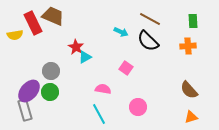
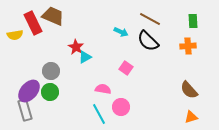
pink circle: moved 17 px left
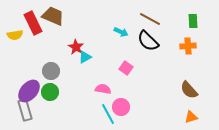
cyan line: moved 9 px right
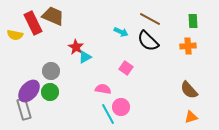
yellow semicircle: rotated 21 degrees clockwise
gray rectangle: moved 1 px left, 1 px up
